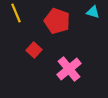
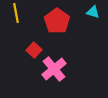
yellow line: rotated 12 degrees clockwise
red pentagon: rotated 15 degrees clockwise
pink cross: moved 15 px left
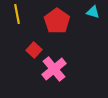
yellow line: moved 1 px right, 1 px down
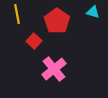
red square: moved 9 px up
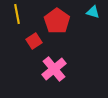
red square: rotated 14 degrees clockwise
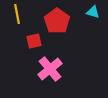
red square: rotated 21 degrees clockwise
pink cross: moved 4 px left
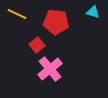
yellow line: rotated 54 degrees counterclockwise
red pentagon: moved 1 px left, 1 px down; rotated 30 degrees counterclockwise
red square: moved 3 px right, 4 px down; rotated 28 degrees counterclockwise
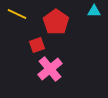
cyan triangle: moved 1 px right, 1 px up; rotated 16 degrees counterclockwise
red pentagon: rotated 30 degrees clockwise
red square: rotated 21 degrees clockwise
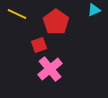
cyan triangle: moved 1 px up; rotated 24 degrees counterclockwise
red square: moved 2 px right
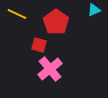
red square: rotated 35 degrees clockwise
